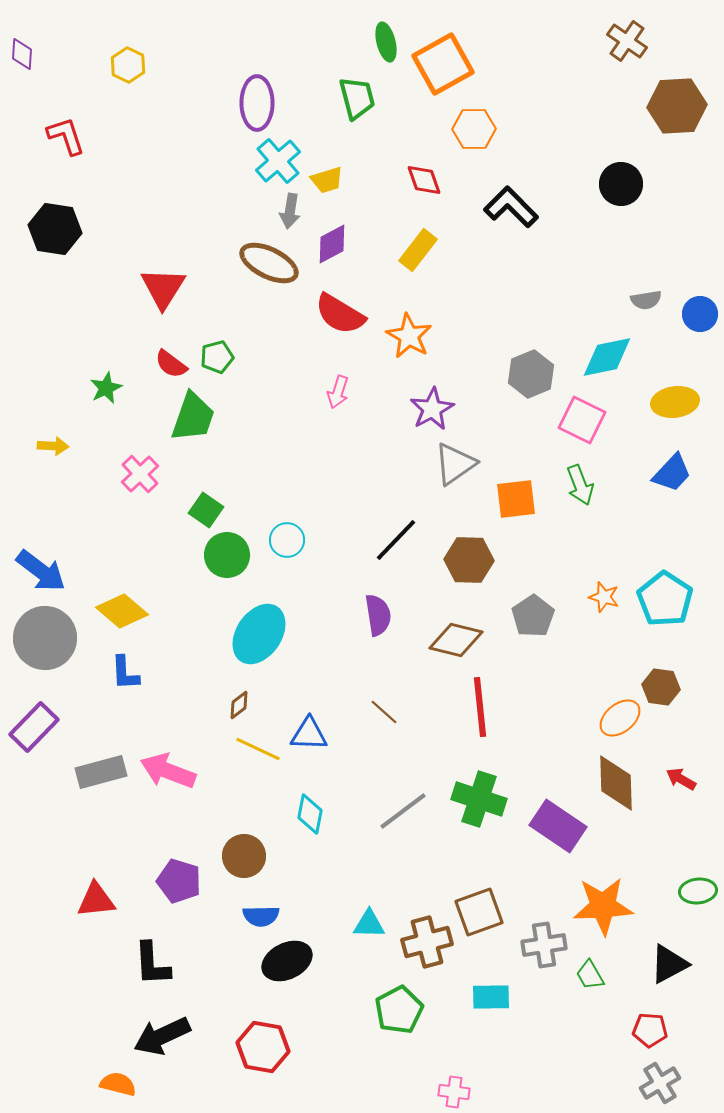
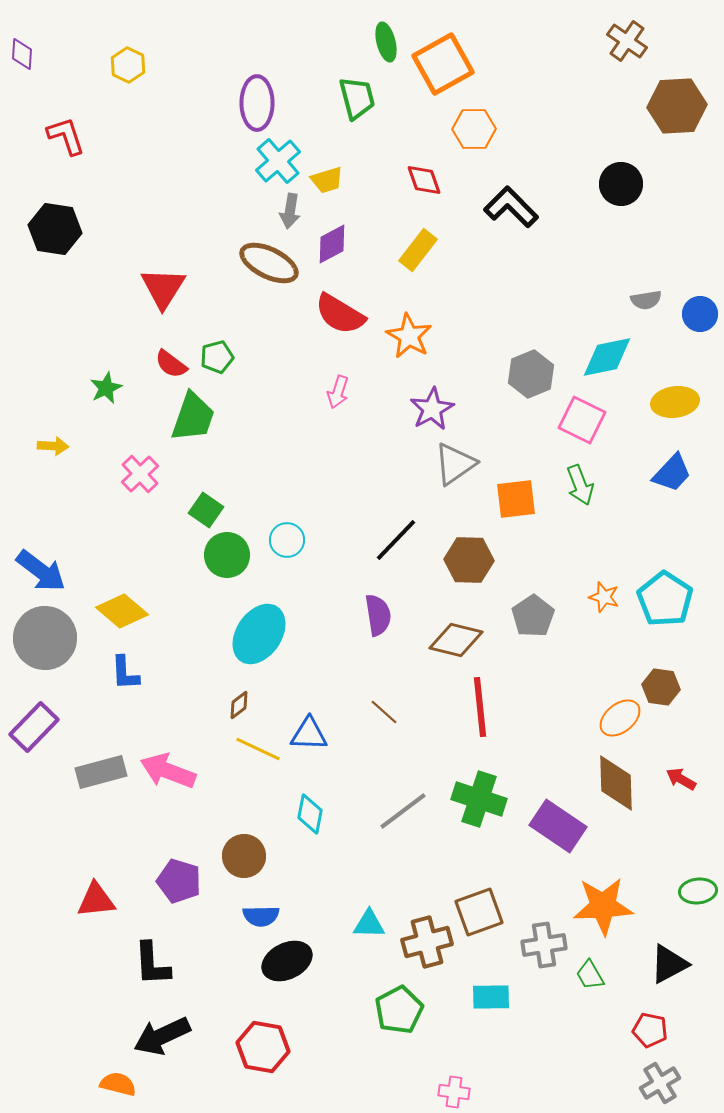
red pentagon at (650, 1030): rotated 8 degrees clockwise
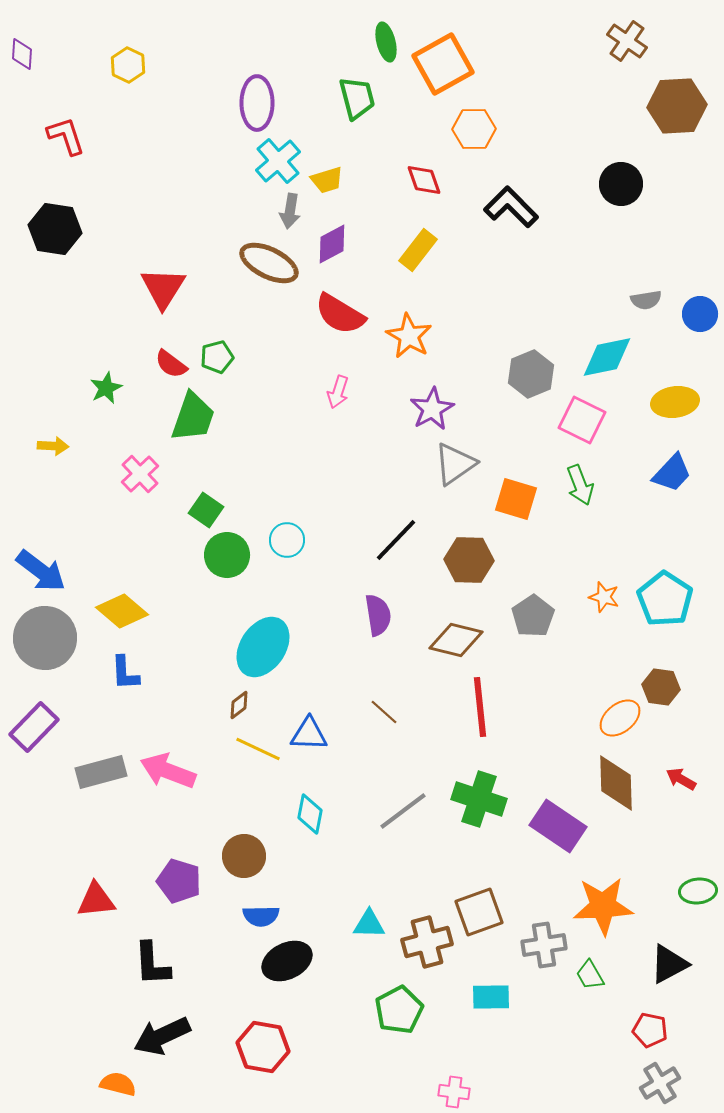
orange square at (516, 499): rotated 24 degrees clockwise
cyan ellipse at (259, 634): moved 4 px right, 13 px down
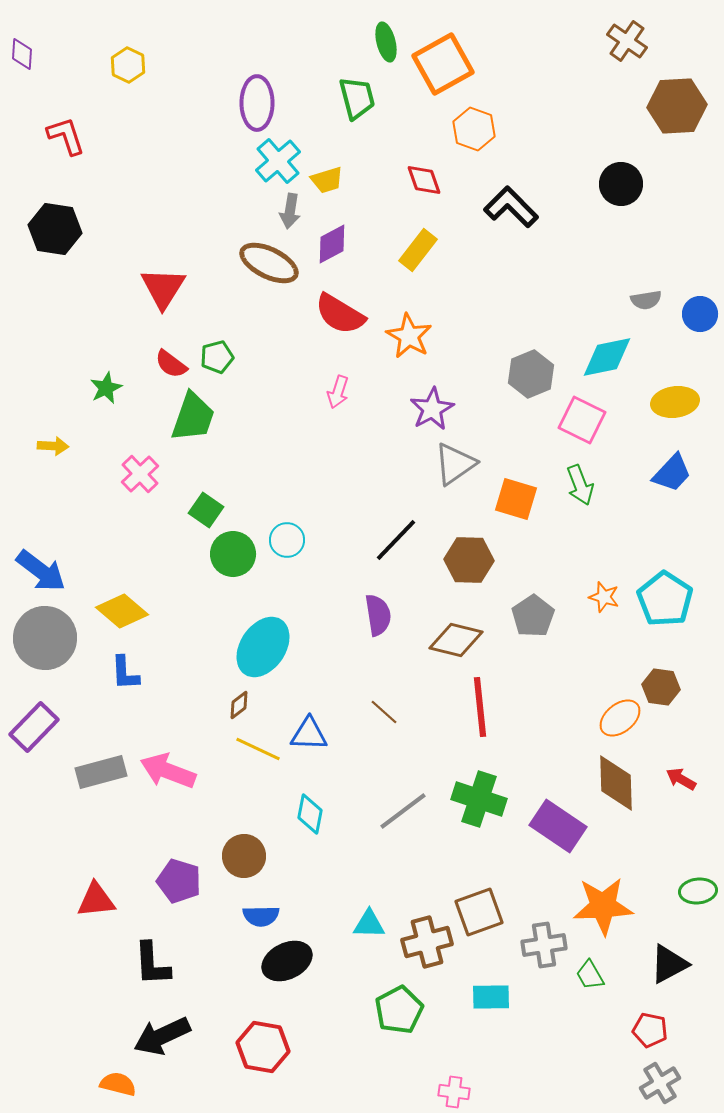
orange hexagon at (474, 129): rotated 21 degrees clockwise
green circle at (227, 555): moved 6 px right, 1 px up
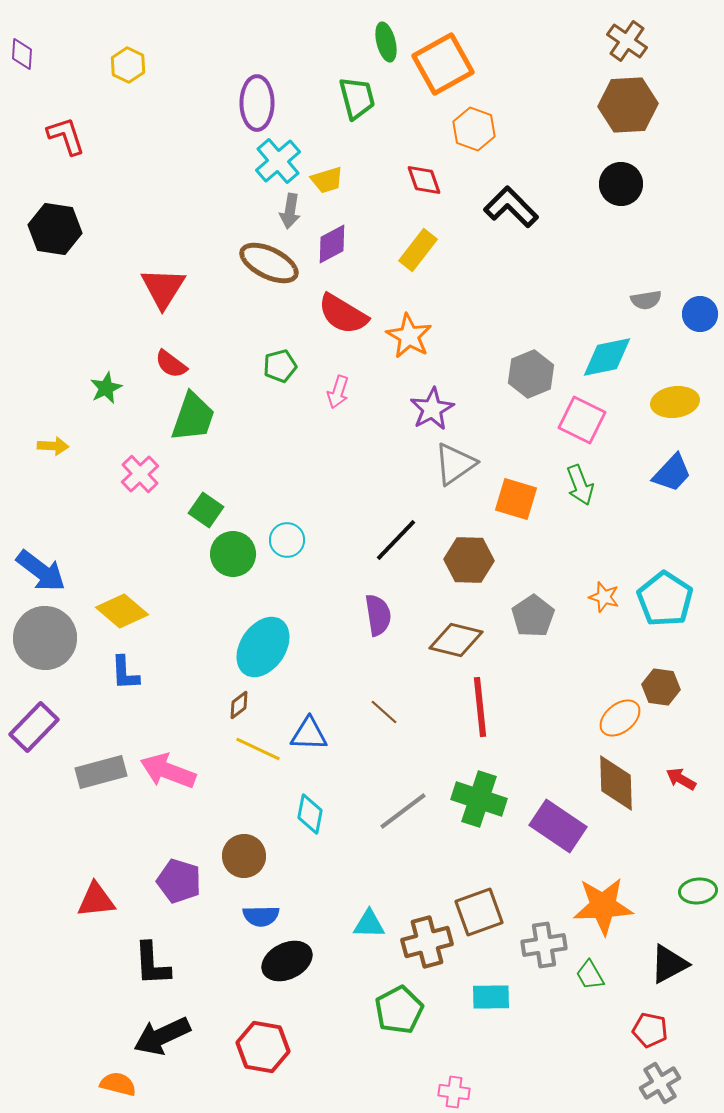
brown hexagon at (677, 106): moved 49 px left, 1 px up
red semicircle at (340, 314): moved 3 px right
green pentagon at (217, 357): moved 63 px right, 9 px down
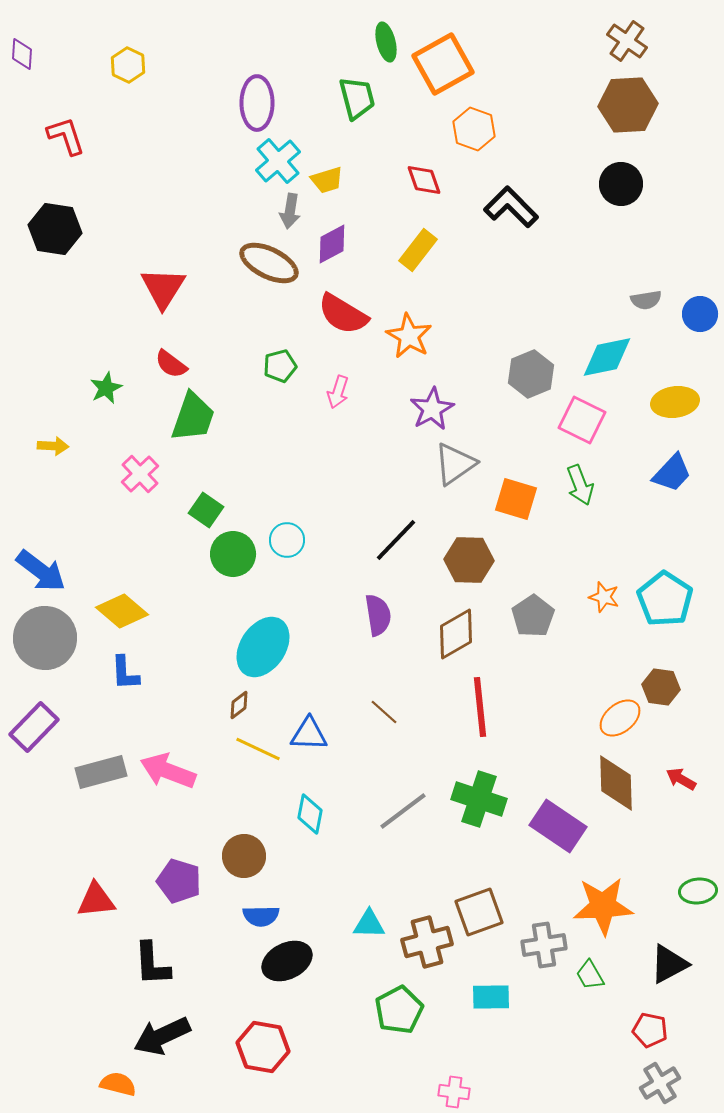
brown diamond at (456, 640): moved 6 px up; rotated 44 degrees counterclockwise
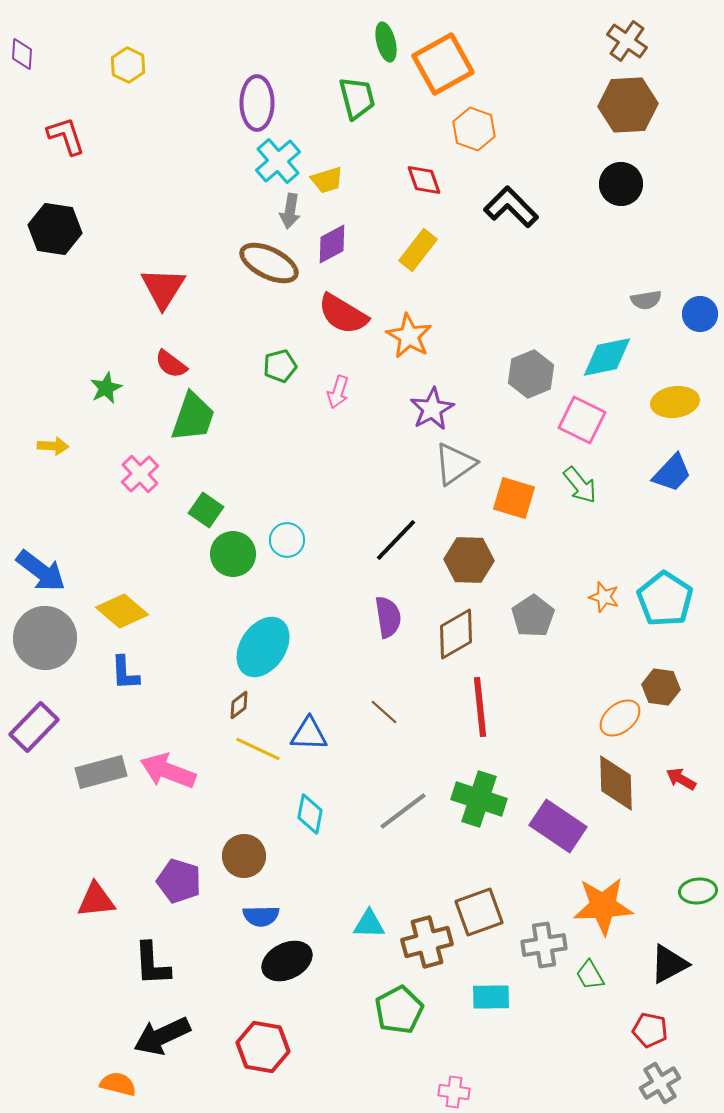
green arrow at (580, 485): rotated 18 degrees counterclockwise
orange square at (516, 499): moved 2 px left, 1 px up
purple semicircle at (378, 615): moved 10 px right, 2 px down
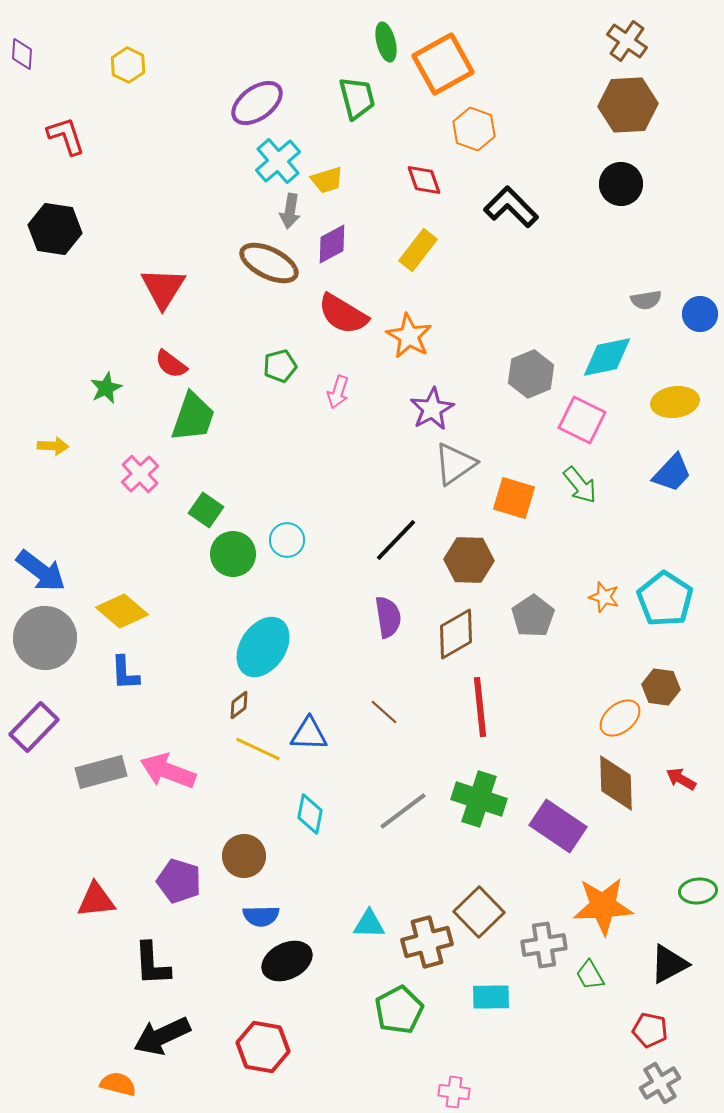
purple ellipse at (257, 103): rotated 54 degrees clockwise
brown square at (479, 912): rotated 24 degrees counterclockwise
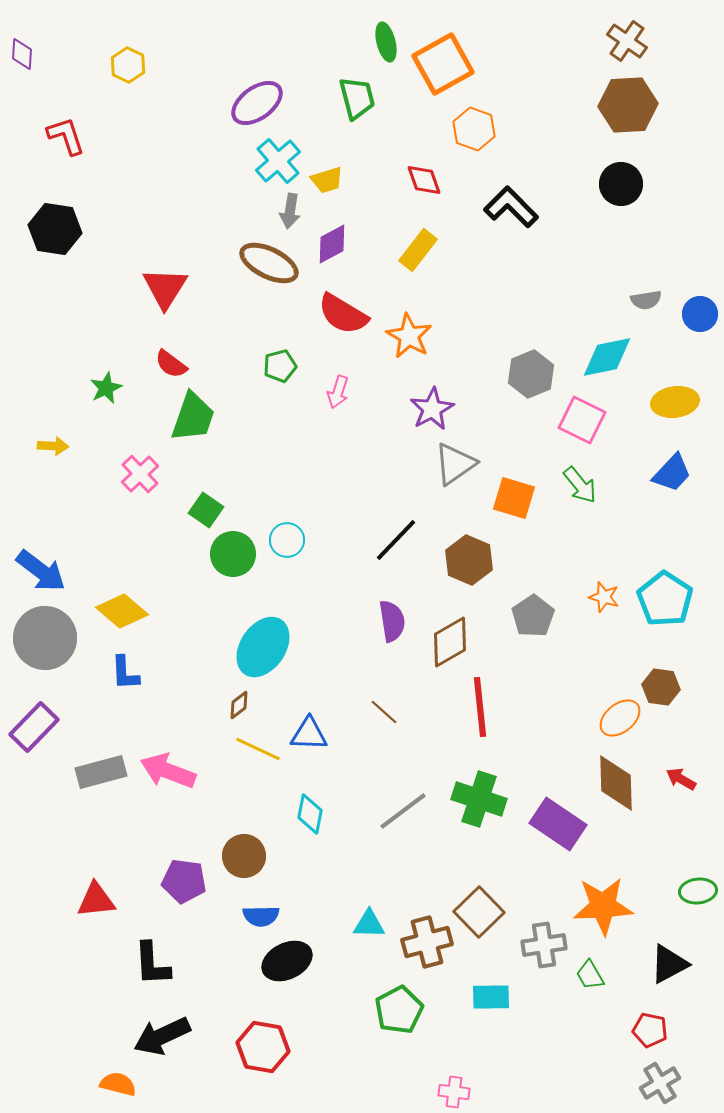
red triangle at (163, 288): moved 2 px right
brown hexagon at (469, 560): rotated 21 degrees clockwise
purple semicircle at (388, 617): moved 4 px right, 4 px down
brown diamond at (456, 634): moved 6 px left, 8 px down
purple rectangle at (558, 826): moved 2 px up
purple pentagon at (179, 881): moved 5 px right; rotated 9 degrees counterclockwise
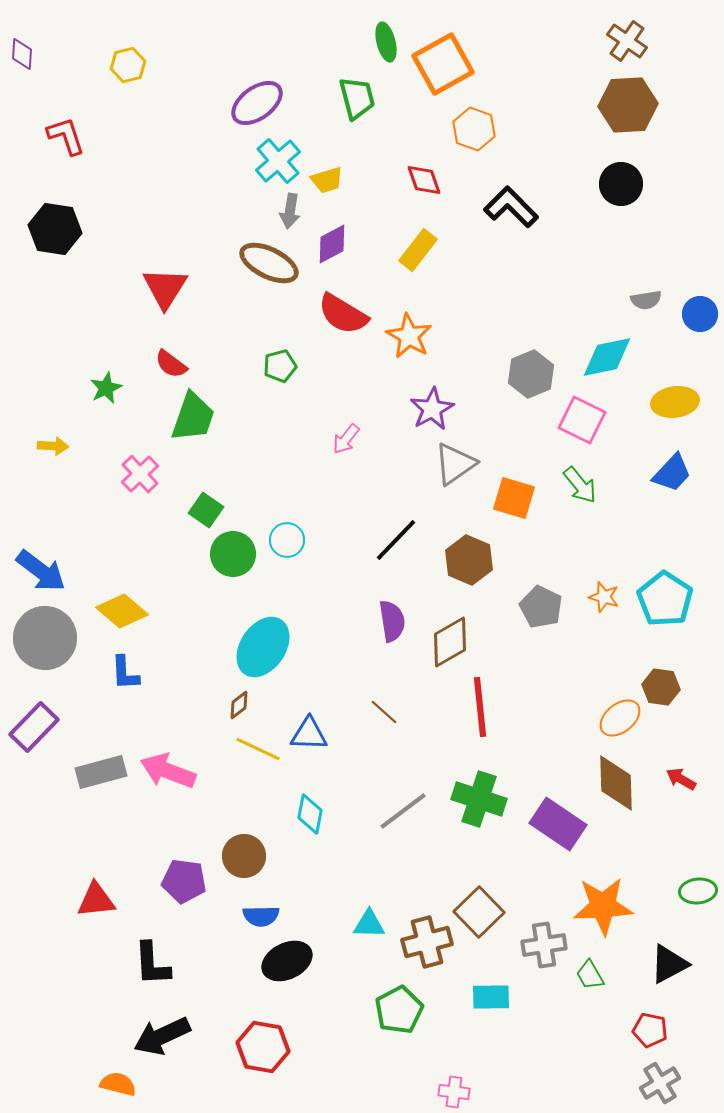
yellow hexagon at (128, 65): rotated 20 degrees clockwise
pink arrow at (338, 392): moved 8 px right, 47 px down; rotated 20 degrees clockwise
gray pentagon at (533, 616): moved 8 px right, 9 px up; rotated 12 degrees counterclockwise
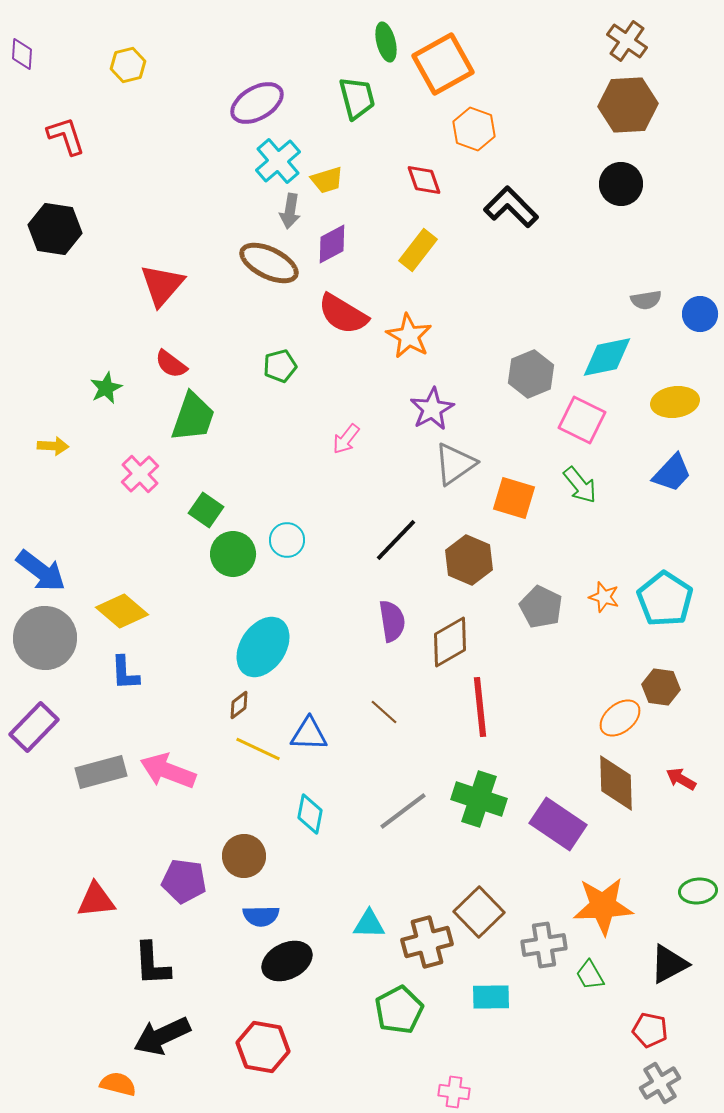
purple ellipse at (257, 103): rotated 6 degrees clockwise
red triangle at (165, 288): moved 3 px left, 3 px up; rotated 9 degrees clockwise
